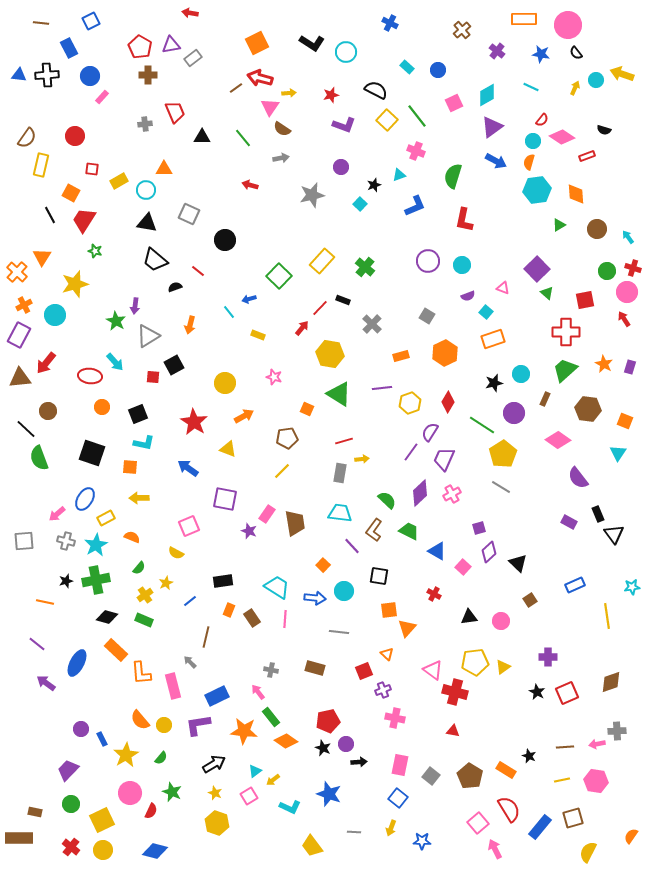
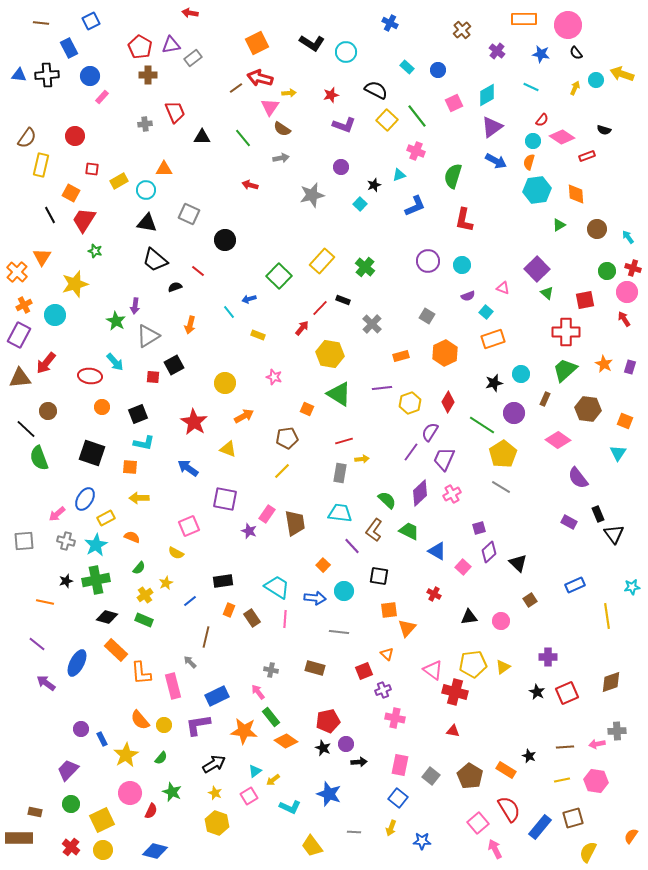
yellow pentagon at (475, 662): moved 2 px left, 2 px down
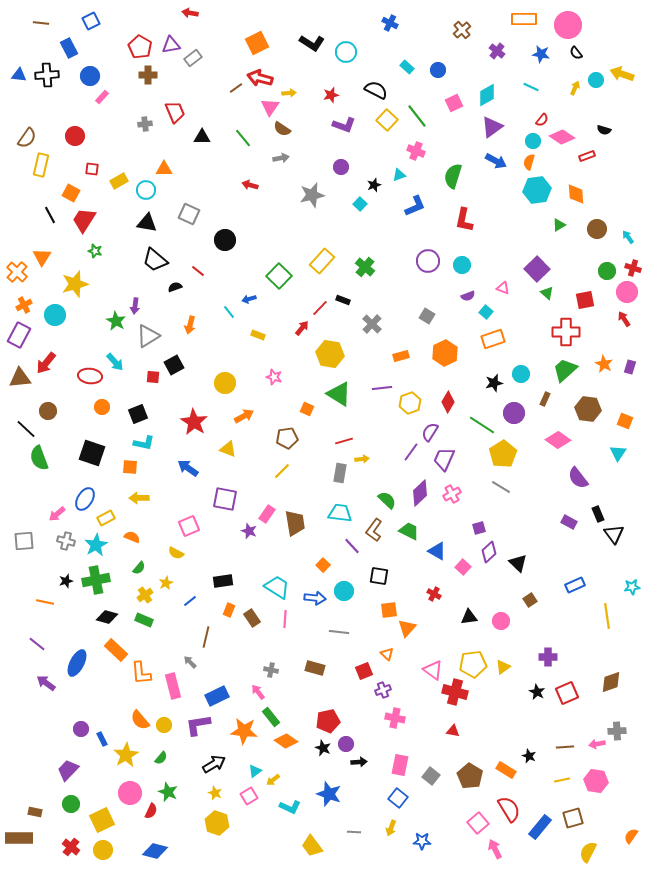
green star at (172, 792): moved 4 px left
